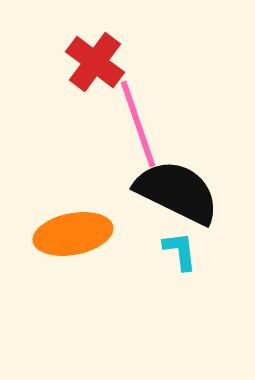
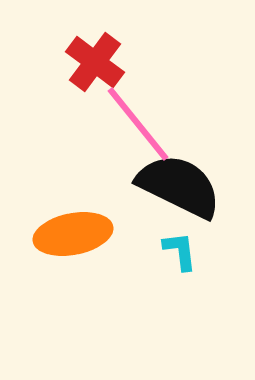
pink line: rotated 20 degrees counterclockwise
black semicircle: moved 2 px right, 6 px up
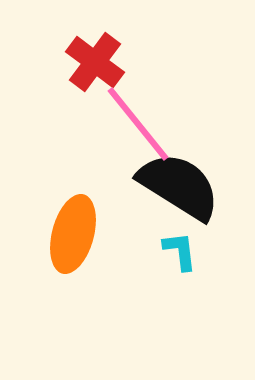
black semicircle: rotated 6 degrees clockwise
orange ellipse: rotated 64 degrees counterclockwise
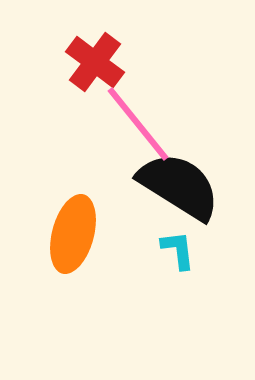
cyan L-shape: moved 2 px left, 1 px up
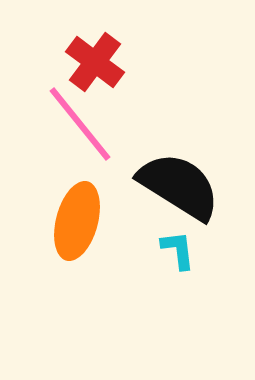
pink line: moved 58 px left
orange ellipse: moved 4 px right, 13 px up
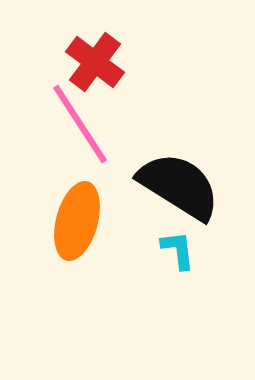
pink line: rotated 6 degrees clockwise
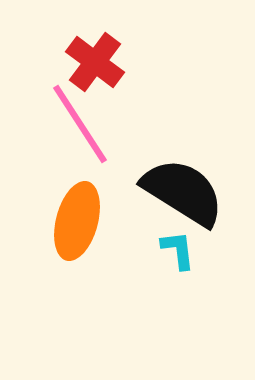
black semicircle: moved 4 px right, 6 px down
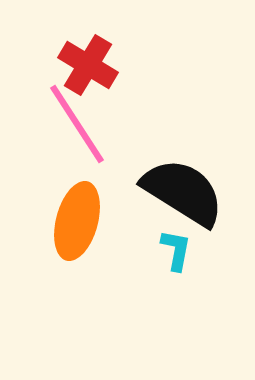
red cross: moved 7 px left, 3 px down; rotated 6 degrees counterclockwise
pink line: moved 3 px left
cyan L-shape: moved 2 px left; rotated 18 degrees clockwise
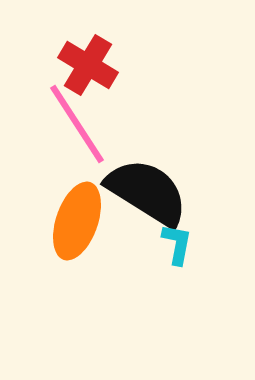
black semicircle: moved 36 px left
orange ellipse: rotated 4 degrees clockwise
cyan L-shape: moved 1 px right, 6 px up
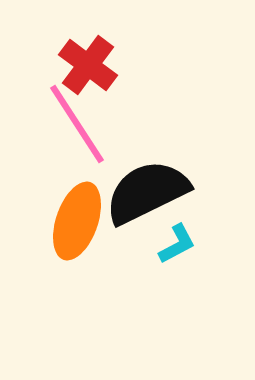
red cross: rotated 6 degrees clockwise
black semicircle: rotated 58 degrees counterclockwise
cyan L-shape: rotated 51 degrees clockwise
